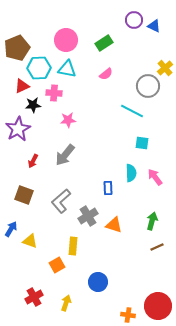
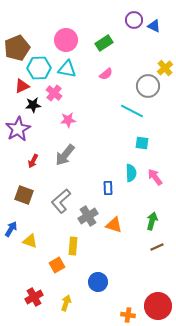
pink cross: rotated 35 degrees clockwise
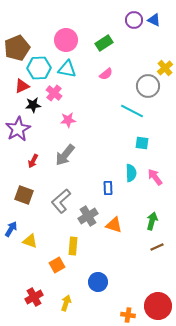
blue triangle: moved 6 px up
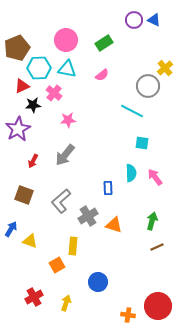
pink semicircle: moved 4 px left, 1 px down
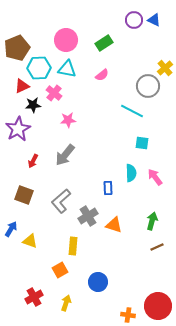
orange square: moved 3 px right, 5 px down
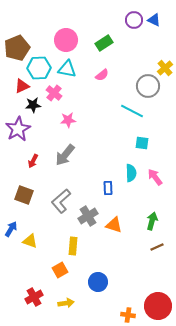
yellow arrow: rotated 63 degrees clockwise
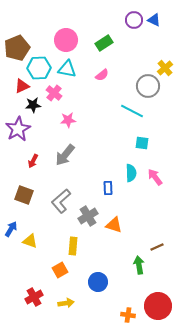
green arrow: moved 13 px left, 44 px down; rotated 24 degrees counterclockwise
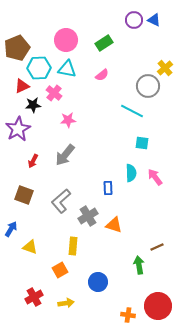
yellow triangle: moved 6 px down
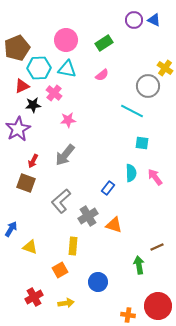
yellow cross: rotated 14 degrees counterclockwise
blue rectangle: rotated 40 degrees clockwise
brown square: moved 2 px right, 12 px up
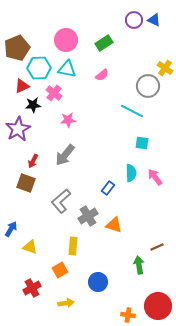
red cross: moved 2 px left, 9 px up
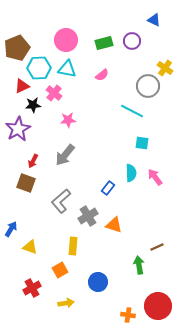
purple circle: moved 2 px left, 21 px down
green rectangle: rotated 18 degrees clockwise
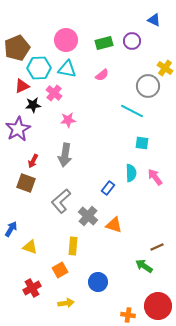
gray arrow: rotated 30 degrees counterclockwise
gray cross: rotated 18 degrees counterclockwise
green arrow: moved 5 px right, 1 px down; rotated 48 degrees counterclockwise
